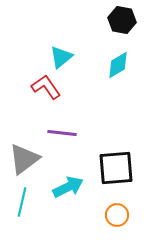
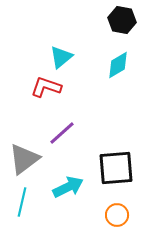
red L-shape: rotated 36 degrees counterclockwise
purple line: rotated 48 degrees counterclockwise
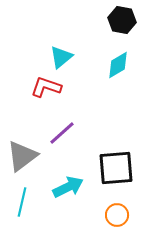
gray triangle: moved 2 px left, 3 px up
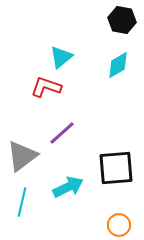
orange circle: moved 2 px right, 10 px down
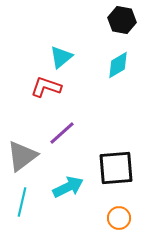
orange circle: moved 7 px up
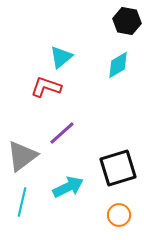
black hexagon: moved 5 px right, 1 px down
black square: moved 2 px right; rotated 12 degrees counterclockwise
orange circle: moved 3 px up
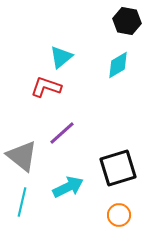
gray triangle: rotated 44 degrees counterclockwise
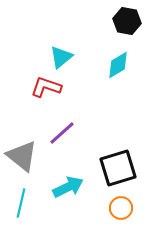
cyan line: moved 1 px left, 1 px down
orange circle: moved 2 px right, 7 px up
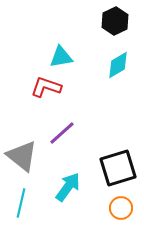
black hexagon: moved 12 px left; rotated 24 degrees clockwise
cyan triangle: rotated 30 degrees clockwise
cyan arrow: rotated 28 degrees counterclockwise
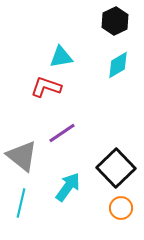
purple line: rotated 8 degrees clockwise
black square: moved 2 px left; rotated 27 degrees counterclockwise
